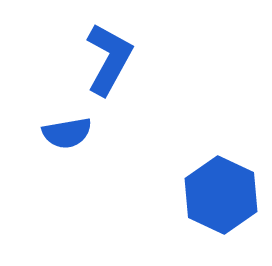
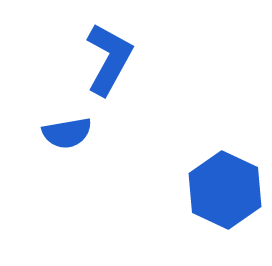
blue hexagon: moved 4 px right, 5 px up
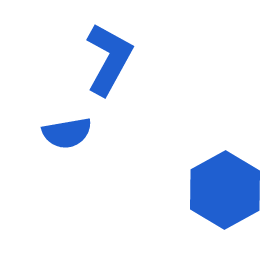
blue hexagon: rotated 6 degrees clockwise
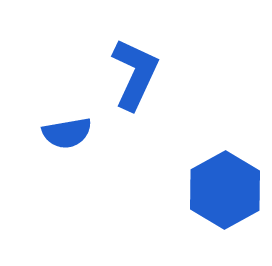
blue L-shape: moved 26 px right, 15 px down; rotated 4 degrees counterclockwise
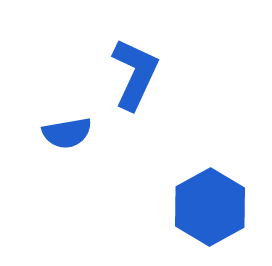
blue hexagon: moved 15 px left, 17 px down
